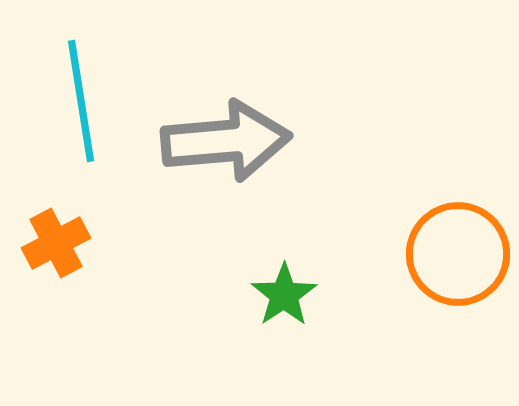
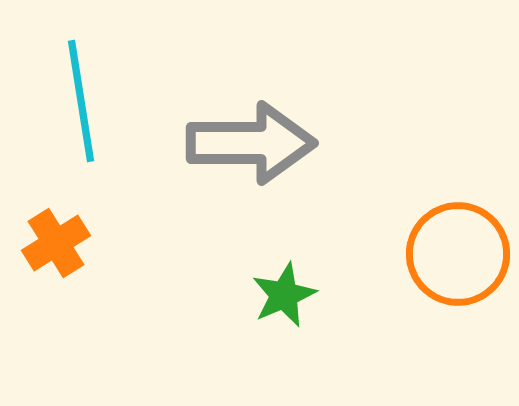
gray arrow: moved 25 px right, 2 px down; rotated 5 degrees clockwise
orange cross: rotated 4 degrees counterclockwise
green star: rotated 10 degrees clockwise
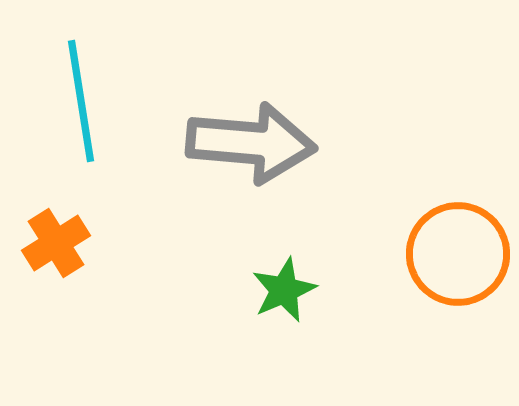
gray arrow: rotated 5 degrees clockwise
green star: moved 5 px up
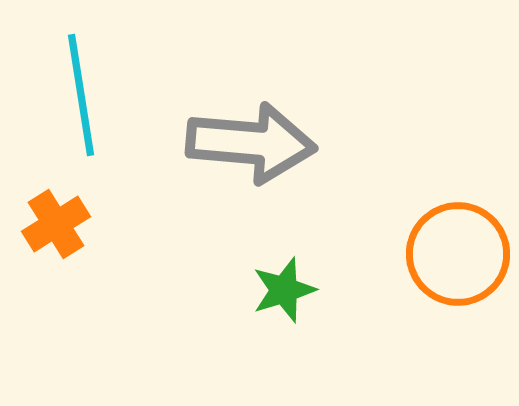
cyan line: moved 6 px up
orange cross: moved 19 px up
green star: rotated 6 degrees clockwise
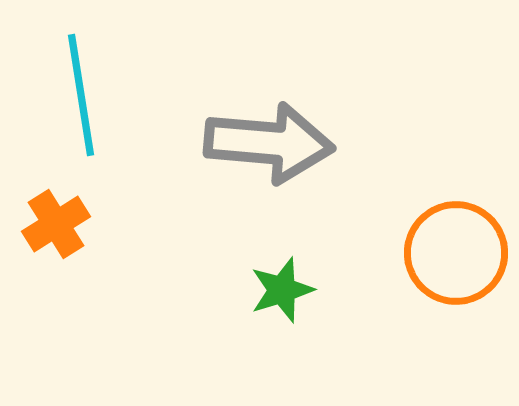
gray arrow: moved 18 px right
orange circle: moved 2 px left, 1 px up
green star: moved 2 px left
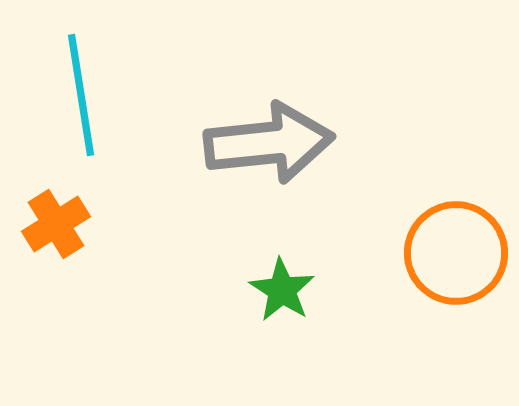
gray arrow: rotated 11 degrees counterclockwise
green star: rotated 22 degrees counterclockwise
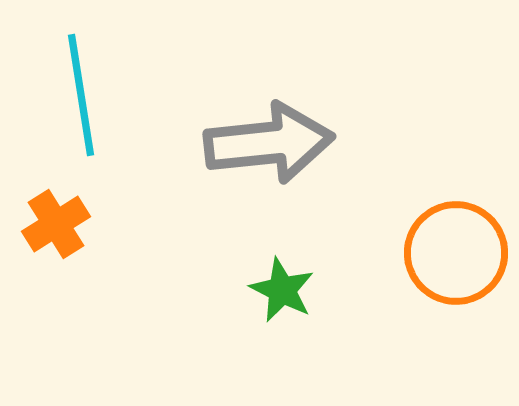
green star: rotated 6 degrees counterclockwise
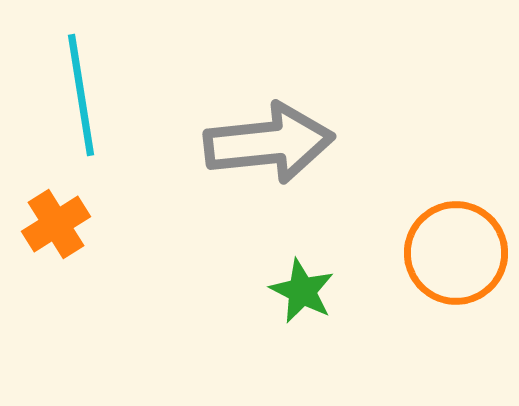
green star: moved 20 px right, 1 px down
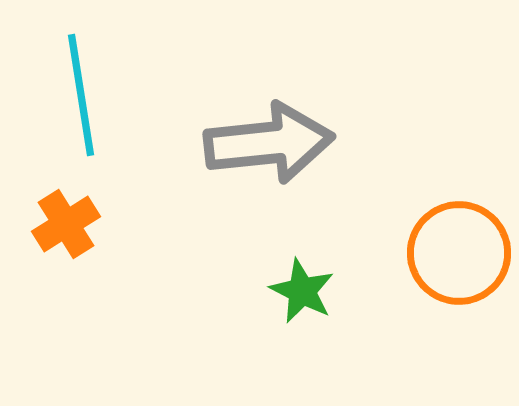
orange cross: moved 10 px right
orange circle: moved 3 px right
